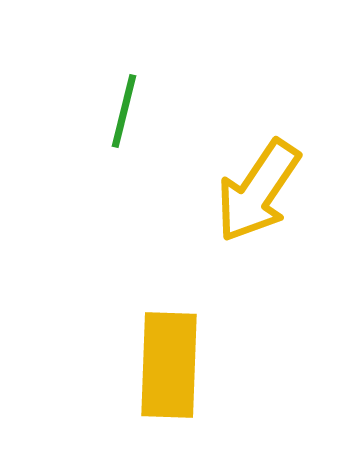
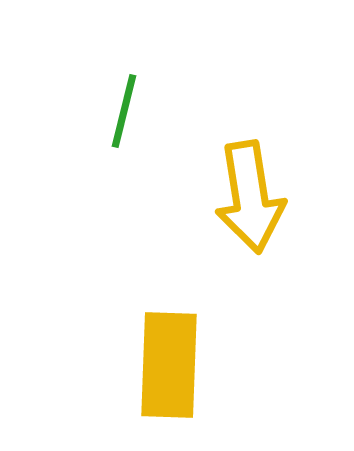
yellow arrow: moved 8 px left, 6 px down; rotated 43 degrees counterclockwise
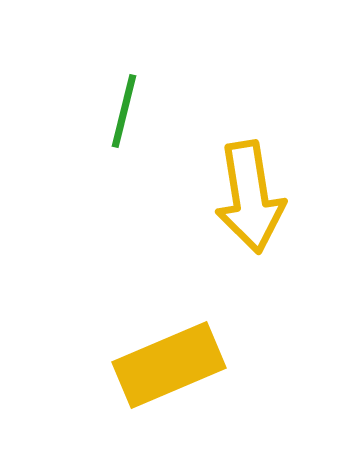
yellow rectangle: rotated 65 degrees clockwise
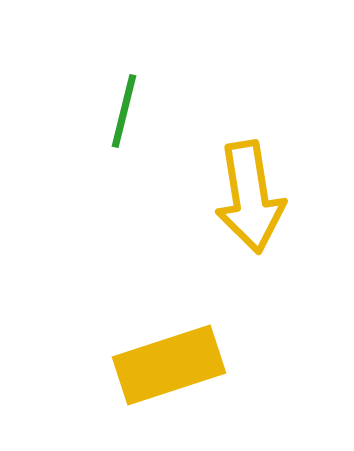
yellow rectangle: rotated 5 degrees clockwise
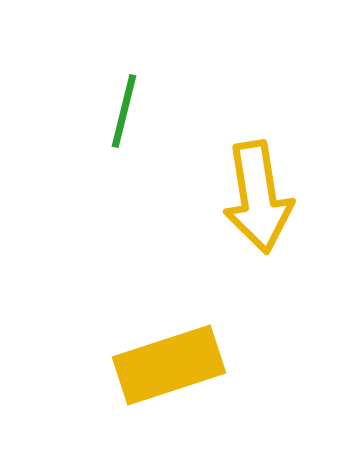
yellow arrow: moved 8 px right
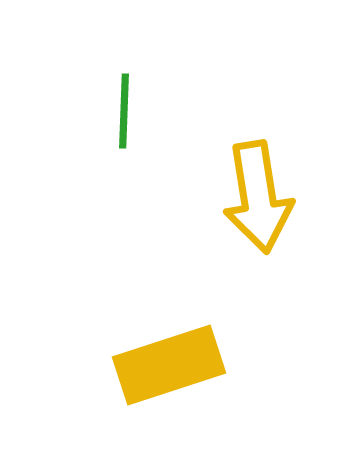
green line: rotated 12 degrees counterclockwise
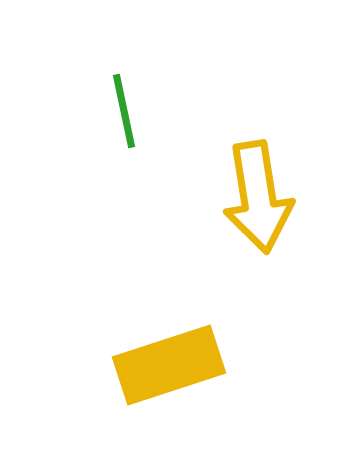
green line: rotated 14 degrees counterclockwise
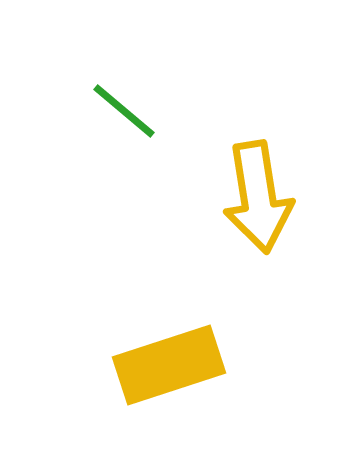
green line: rotated 38 degrees counterclockwise
